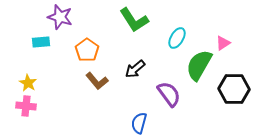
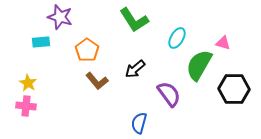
pink triangle: rotated 49 degrees clockwise
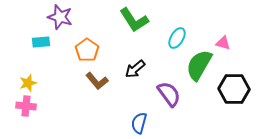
yellow star: rotated 24 degrees clockwise
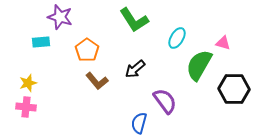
purple semicircle: moved 4 px left, 7 px down
pink cross: moved 1 px down
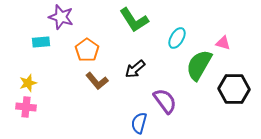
purple star: moved 1 px right
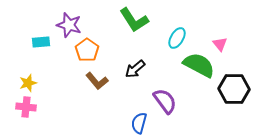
purple star: moved 8 px right, 8 px down
pink triangle: moved 3 px left, 1 px down; rotated 35 degrees clockwise
green semicircle: rotated 88 degrees clockwise
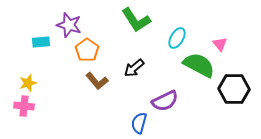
green L-shape: moved 2 px right
black arrow: moved 1 px left, 1 px up
purple semicircle: rotated 100 degrees clockwise
pink cross: moved 2 px left, 1 px up
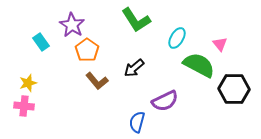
purple star: moved 3 px right; rotated 15 degrees clockwise
cyan rectangle: rotated 60 degrees clockwise
blue semicircle: moved 2 px left, 1 px up
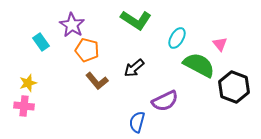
green L-shape: rotated 24 degrees counterclockwise
orange pentagon: rotated 20 degrees counterclockwise
black hexagon: moved 2 px up; rotated 20 degrees clockwise
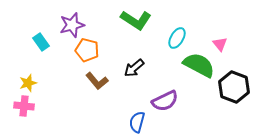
purple star: rotated 25 degrees clockwise
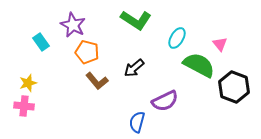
purple star: moved 1 px right; rotated 30 degrees counterclockwise
orange pentagon: moved 2 px down
